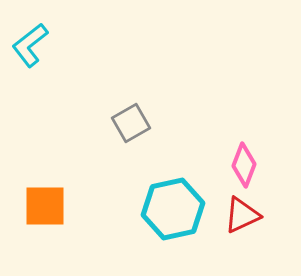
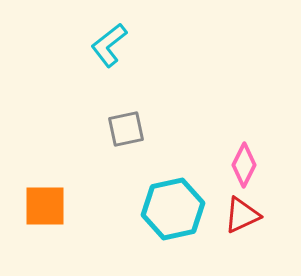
cyan L-shape: moved 79 px right
gray square: moved 5 px left, 6 px down; rotated 18 degrees clockwise
pink diamond: rotated 6 degrees clockwise
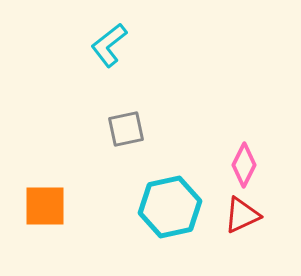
cyan hexagon: moved 3 px left, 2 px up
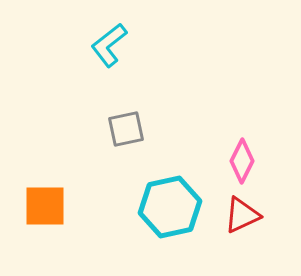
pink diamond: moved 2 px left, 4 px up
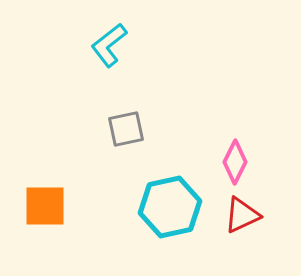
pink diamond: moved 7 px left, 1 px down
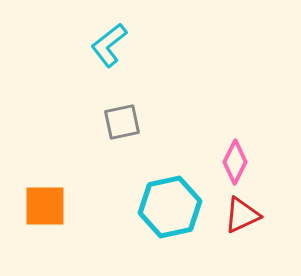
gray square: moved 4 px left, 7 px up
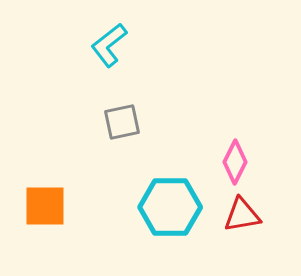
cyan hexagon: rotated 12 degrees clockwise
red triangle: rotated 15 degrees clockwise
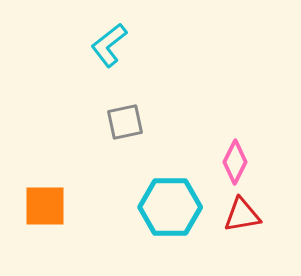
gray square: moved 3 px right
